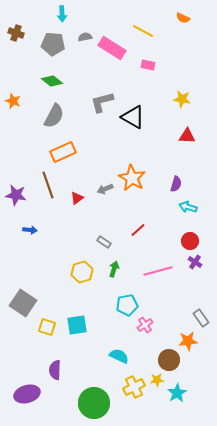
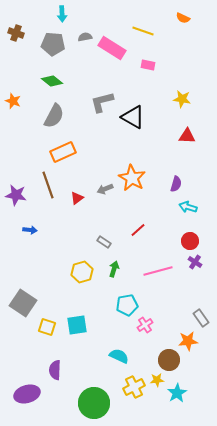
yellow line at (143, 31): rotated 10 degrees counterclockwise
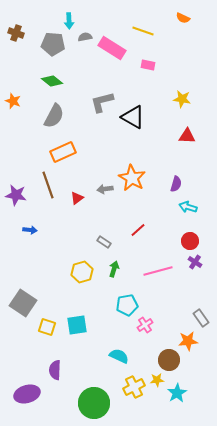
cyan arrow at (62, 14): moved 7 px right, 7 px down
gray arrow at (105, 189): rotated 14 degrees clockwise
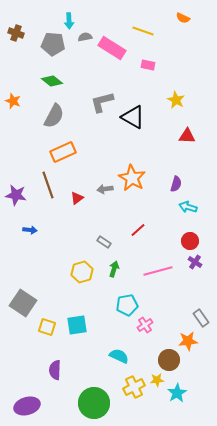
yellow star at (182, 99): moved 6 px left, 1 px down; rotated 18 degrees clockwise
purple ellipse at (27, 394): moved 12 px down
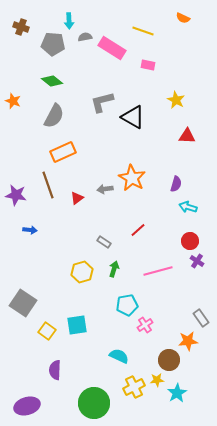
brown cross at (16, 33): moved 5 px right, 6 px up
purple cross at (195, 262): moved 2 px right, 1 px up
yellow square at (47, 327): moved 4 px down; rotated 18 degrees clockwise
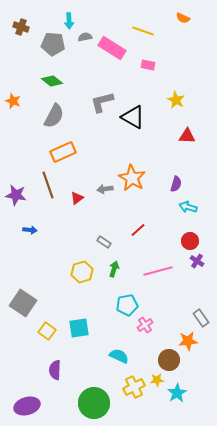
cyan square at (77, 325): moved 2 px right, 3 px down
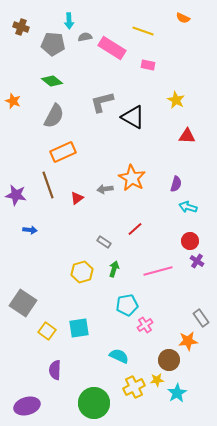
red line at (138, 230): moved 3 px left, 1 px up
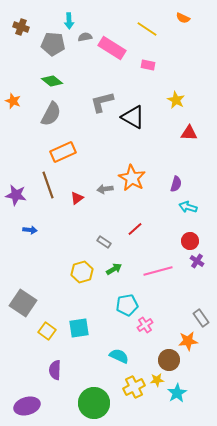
yellow line at (143, 31): moved 4 px right, 2 px up; rotated 15 degrees clockwise
gray semicircle at (54, 116): moved 3 px left, 2 px up
red triangle at (187, 136): moved 2 px right, 3 px up
green arrow at (114, 269): rotated 42 degrees clockwise
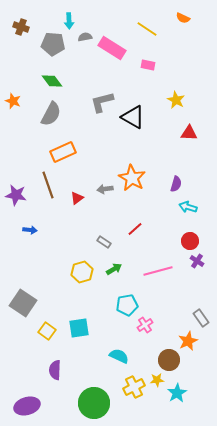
green diamond at (52, 81): rotated 15 degrees clockwise
orange star at (188, 341): rotated 18 degrees counterclockwise
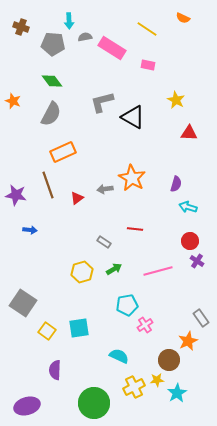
red line at (135, 229): rotated 49 degrees clockwise
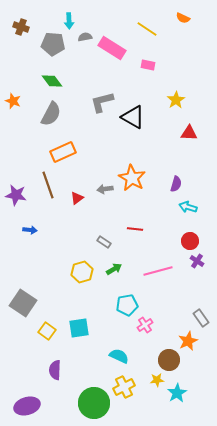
yellow star at (176, 100): rotated 12 degrees clockwise
yellow cross at (134, 387): moved 10 px left
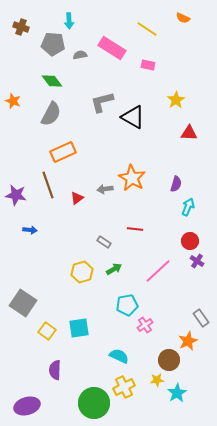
gray semicircle at (85, 37): moved 5 px left, 18 px down
cyan arrow at (188, 207): rotated 96 degrees clockwise
pink line at (158, 271): rotated 28 degrees counterclockwise
